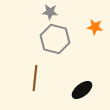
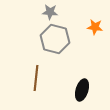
brown line: moved 1 px right
black ellipse: rotated 35 degrees counterclockwise
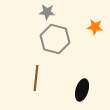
gray star: moved 3 px left
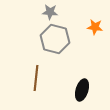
gray star: moved 3 px right
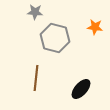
gray star: moved 15 px left
gray hexagon: moved 1 px up
black ellipse: moved 1 px left, 1 px up; rotated 25 degrees clockwise
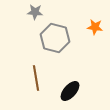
brown line: rotated 15 degrees counterclockwise
black ellipse: moved 11 px left, 2 px down
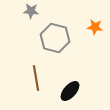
gray star: moved 4 px left, 1 px up
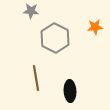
orange star: rotated 14 degrees counterclockwise
gray hexagon: rotated 12 degrees clockwise
black ellipse: rotated 45 degrees counterclockwise
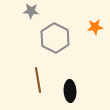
brown line: moved 2 px right, 2 px down
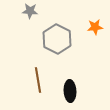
gray star: moved 1 px left
gray hexagon: moved 2 px right, 1 px down
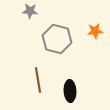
orange star: moved 4 px down
gray hexagon: rotated 12 degrees counterclockwise
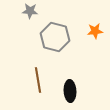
gray hexagon: moved 2 px left, 2 px up
